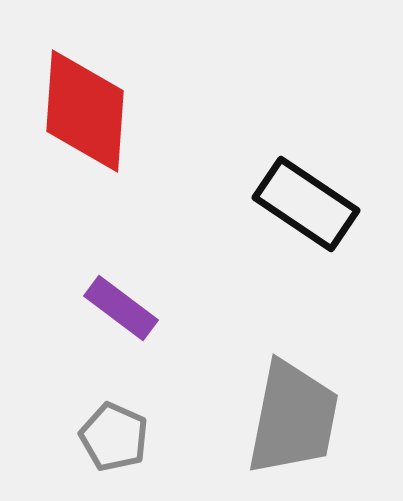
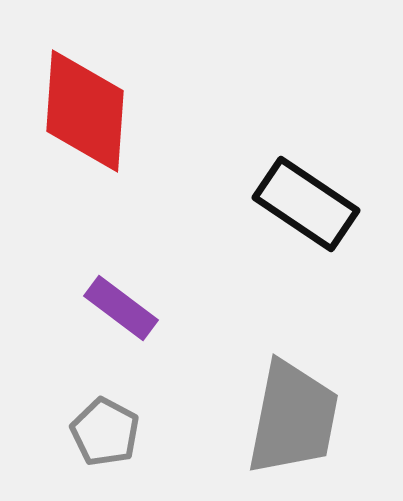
gray pentagon: moved 9 px left, 5 px up; rotated 4 degrees clockwise
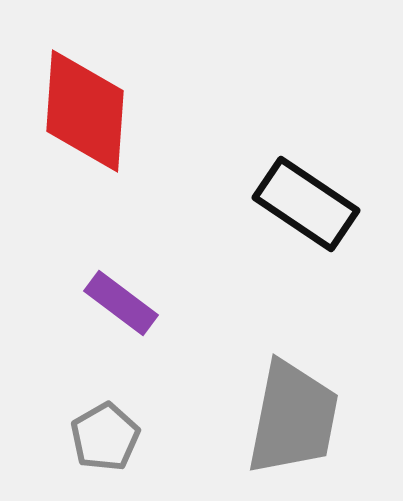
purple rectangle: moved 5 px up
gray pentagon: moved 5 px down; rotated 14 degrees clockwise
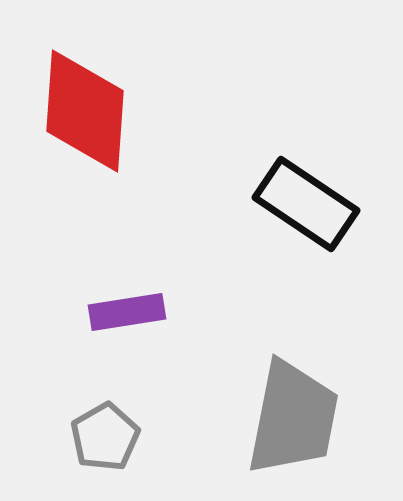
purple rectangle: moved 6 px right, 9 px down; rotated 46 degrees counterclockwise
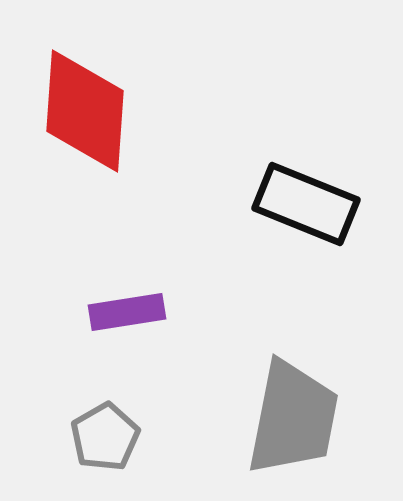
black rectangle: rotated 12 degrees counterclockwise
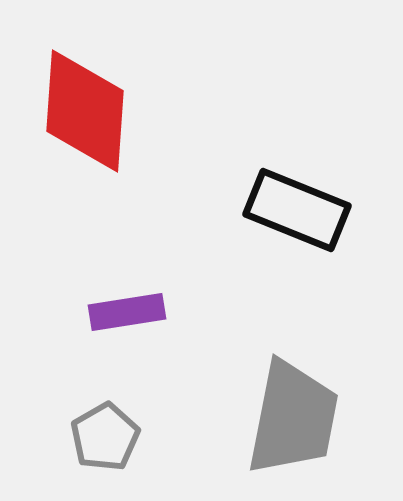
black rectangle: moved 9 px left, 6 px down
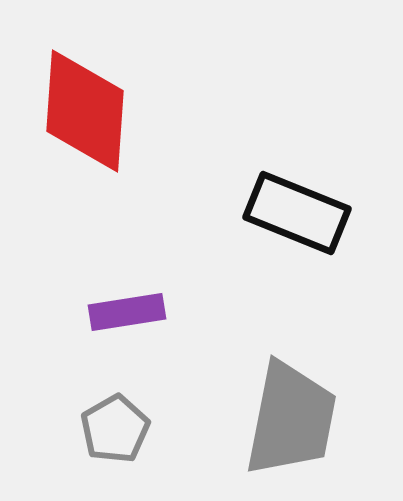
black rectangle: moved 3 px down
gray trapezoid: moved 2 px left, 1 px down
gray pentagon: moved 10 px right, 8 px up
